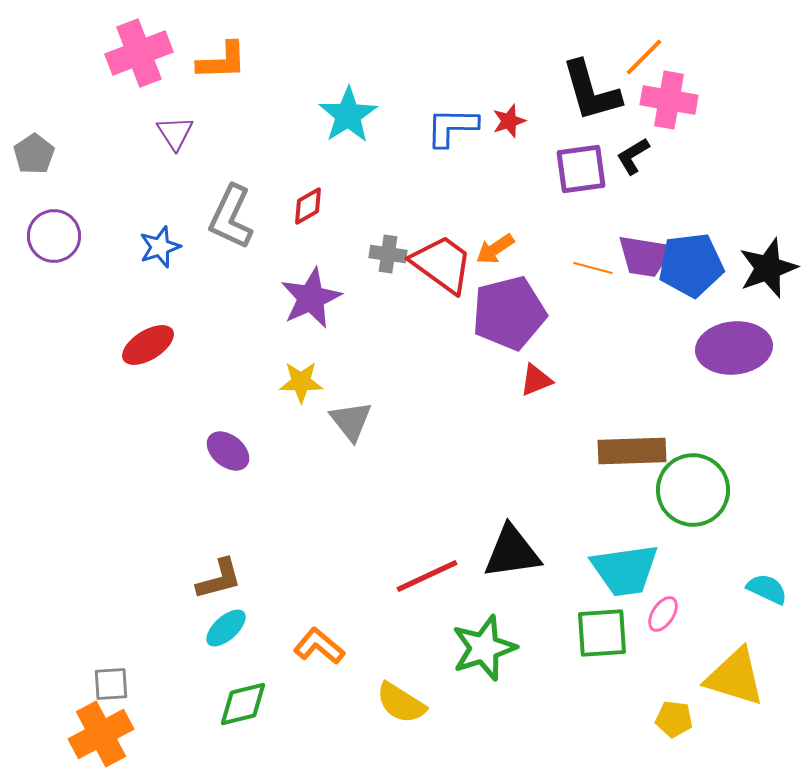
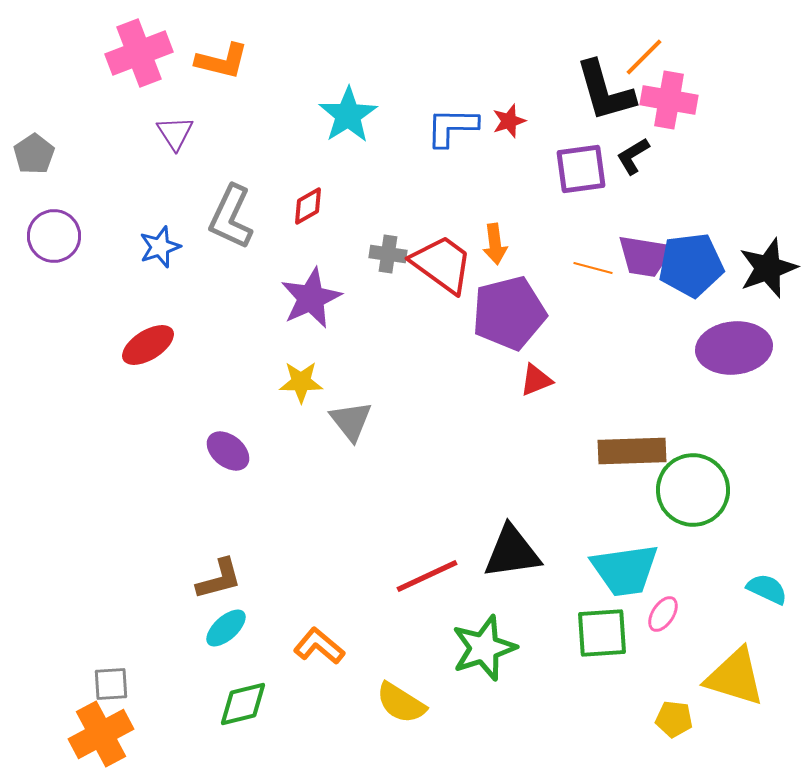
orange L-shape at (222, 61): rotated 16 degrees clockwise
black L-shape at (591, 91): moved 14 px right
orange arrow at (495, 249): moved 5 px up; rotated 63 degrees counterclockwise
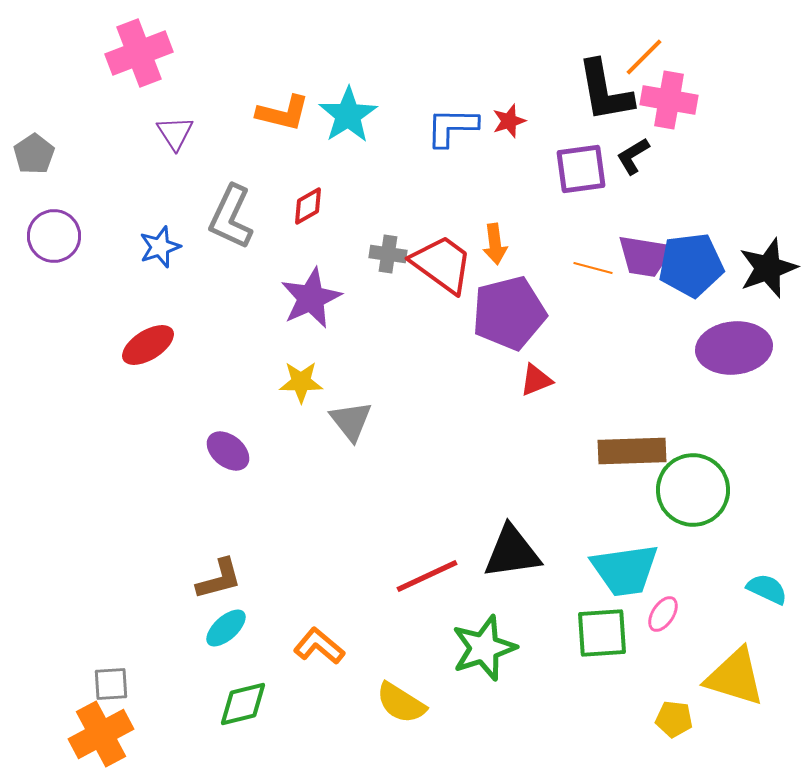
orange L-shape at (222, 61): moved 61 px right, 52 px down
black L-shape at (605, 91): rotated 6 degrees clockwise
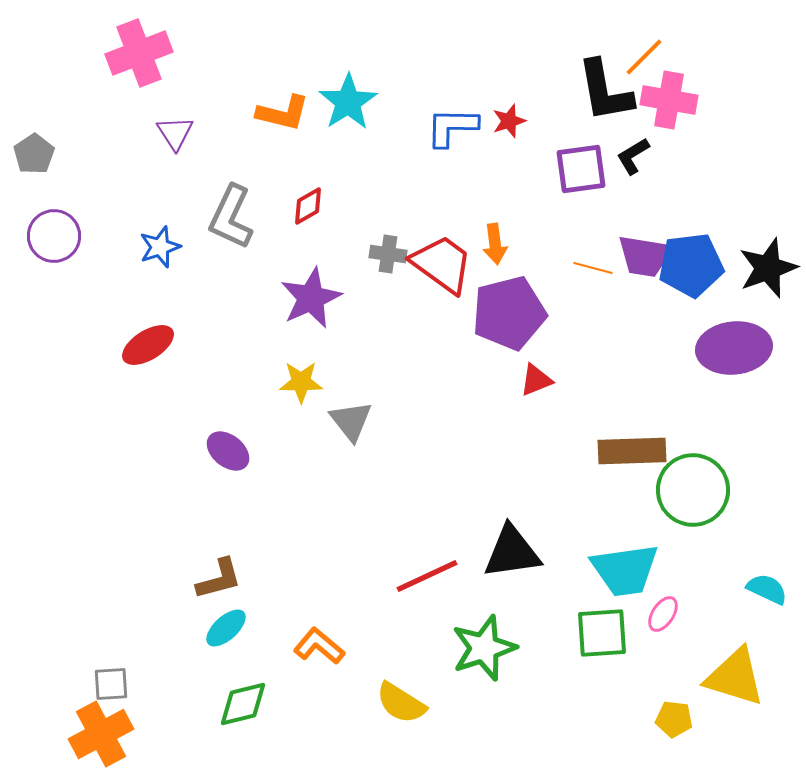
cyan star at (348, 115): moved 13 px up
